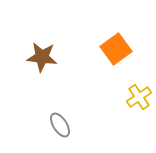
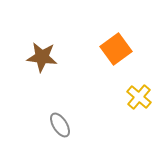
yellow cross: rotated 15 degrees counterclockwise
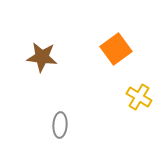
yellow cross: rotated 10 degrees counterclockwise
gray ellipse: rotated 35 degrees clockwise
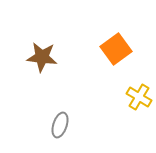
gray ellipse: rotated 15 degrees clockwise
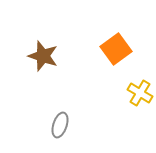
brown star: moved 1 px right, 1 px up; rotated 12 degrees clockwise
yellow cross: moved 1 px right, 4 px up
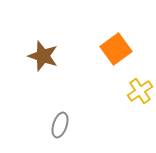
yellow cross: moved 2 px up; rotated 25 degrees clockwise
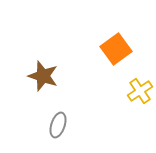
brown star: moved 20 px down
gray ellipse: moved 2 px left
